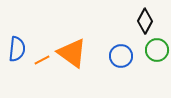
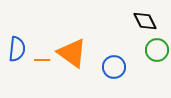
black diamond: rotated 55 degrees counterclockwise
blue circle: moved 7 px left, 11 px down
orange line: rotated 28 degrees clockwise
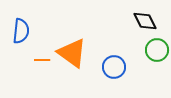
blue semicircle: moved 4 px right, 18 px up
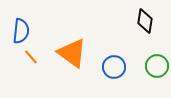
black diamond: rotated 35 degrees clockwise
green circle: moved 16 px down
orange line: moved 11 px left, 3 px up; rotated 49 degrees clockwise
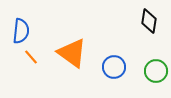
black diamond: moved 4 px right
green circle: moved 1 px left, 5 px down
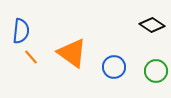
black diamond: moved 3 px right, 4 px down; rotated 65 degrees counterclockwise
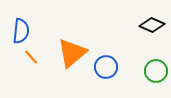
black diamond: rotated 10 degrees counterclockwise
orange triangle: rotated 44 degrees clockwise
blue circle: moved 8 px left
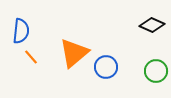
orange triangle: moved 2 px right
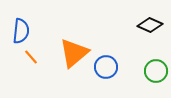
black diamond: moved 2 px left
